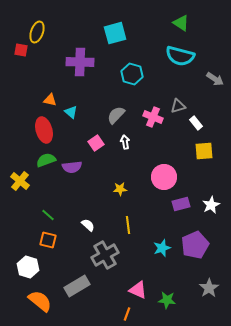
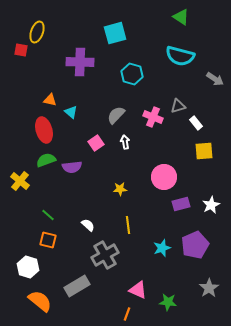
green triangle: moved 6 px up
green star: moved 1 px right, 2 px down
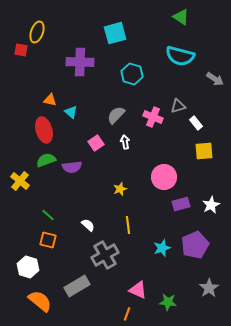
yellow star: rotated 16 degrees counterclockwise
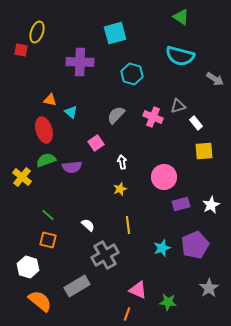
white arrow: moved 3 px left, 20 px down
yellow cross: moved 2 px right, 4 px up
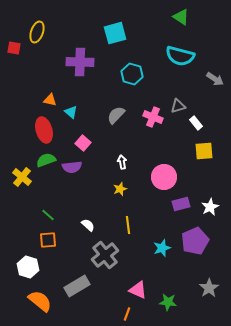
red square: moved 7 px left, 2 px up
pink square: moved 13 px left; rotated 14 degrees counterclockwise
white star: moved 1 px left, 2 px down
orange square: rotated 18 degrees counterclockwise
purple pentagon: moved 4 px up
gray cross: rotated 8 degrees counterclockwise
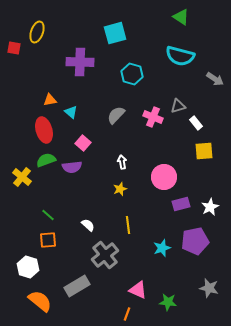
orange triangle: rotated 24 degrees counterclockwise
purple pentagon: rotated 12 degrees clockwise
gray star: rotated 24 degrees counterclockwise
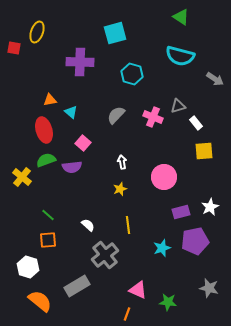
purple rectangle: moved 8 px down
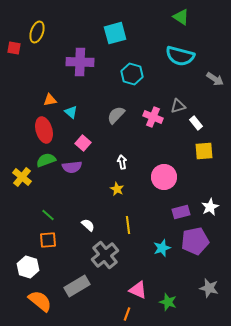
yellow star: moved 3 px left; rotated 24 degrees counterclockwise
green star: rotated 12 degrees clockwise
